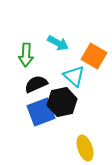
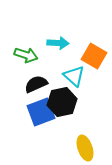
cyan arrow: rotated 25 degrees counterclockwise
green arrow: rotated 75 degrees counterclockwise
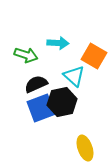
blue square: moved 4 px up
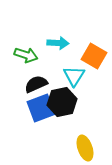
cyan triangle: rotated 20 degrees clockwise
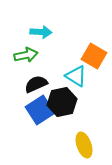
cyan arrow: moved 17 px left, 11 px up
green arrow: rotated 30 degrees counterclockwise
cyan triangle: moved 2 px right; rotated 30 degrees counterclockwise
blue square: moved 1 px left, 2 px down; rotated 12 degrees counterclockwise
yellow ellipse: moved 1 px left, 3 px up
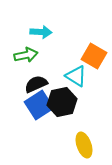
blue square: moved 1 px left, 5 px up
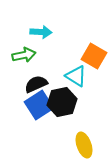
green arrow: moved 2 px left
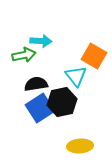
cyan arrow: moved 9 px down
cyan triangle: rotated 20 degrees clockwise
black semicircle: rotated 15 degrees clockwise
blue square: moved 1 px right, 3 px down
yellow ellipse: moved 4 px left, 1 px down; rotated 75 degrees counterclockwise
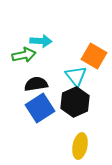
black hexagon: moved 13 px right; rotated 12 degrees counterclockwise
yellow ellipse: rotated 75 degrees counterclockwise
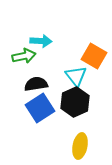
green arrow: moved 1 px down
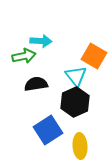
blue square: moved 8 px right, 22 px down
yellow ellipse: rotated 15 degrees counterclockwise
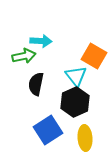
black semicircle: rotated 70 degrees counterclockwise
yellow ellipse: moved 5 px right, 8 px up
